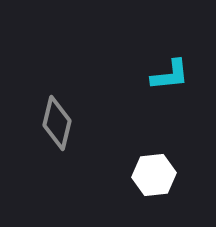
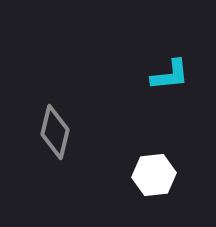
gray diamond: moved 2 px left, 9 px down
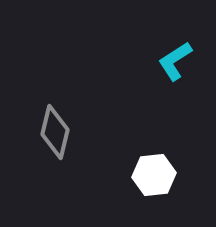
cyan L-shape: moved 5 px right, 14 px up; rotated 153 degrees clockwise
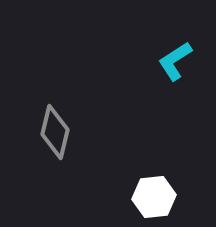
white hexagon: moved 22 px down
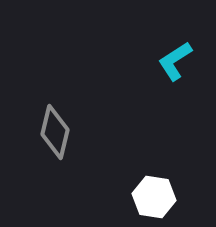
white hexagon: rotated 15 degrees clockwise
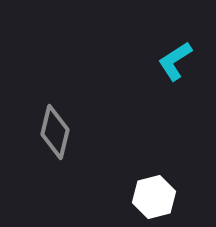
white hexagon: rotated 24 degrees counterclockwise
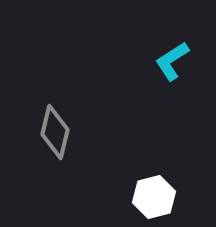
cyan L-shape: moved 3 px left
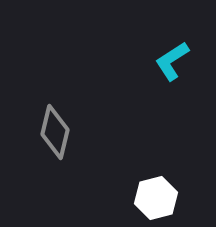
white hexagon: moved 2 px right, 1 px down
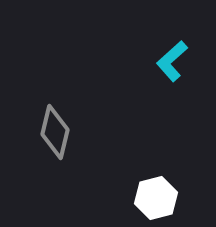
cyan L-shape: rotated 9 degrees counterclockwise
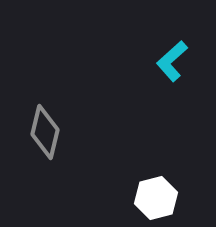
gray diamond: moved 10 px left
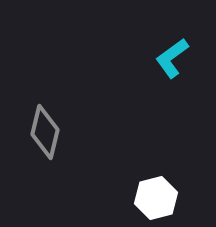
cyan L-shape: moved 3 px up; rotated 6 degrees clockwise
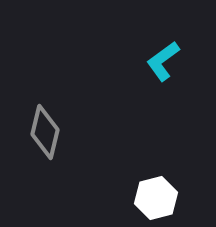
cyan L-shape: moved 9 px left, 3 px down
